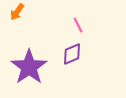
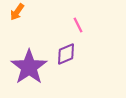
purple diamond: moved 6 px left
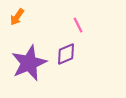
orange arrow: moved 5 px down
purple star: moved 4 px up; rotated 12 degrees clockwise
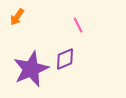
purple diamond: moved 1 px left, 5 px down
purple star: moved 2 px right, 6 px down
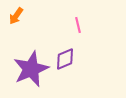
orange arrow: moved 1 px left, 1 px up
pink line: rotated 14 degrees clockwise
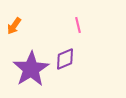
orange arrow: moved 2 px left, 10 px down
purple star: rotated 9 degrees counterclockwise
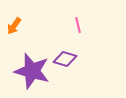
purple diamond: rotated 40 degrees clockwise
purple star: moved 1 px right, 2 px down; rotated 24 degrees counterclockwise
